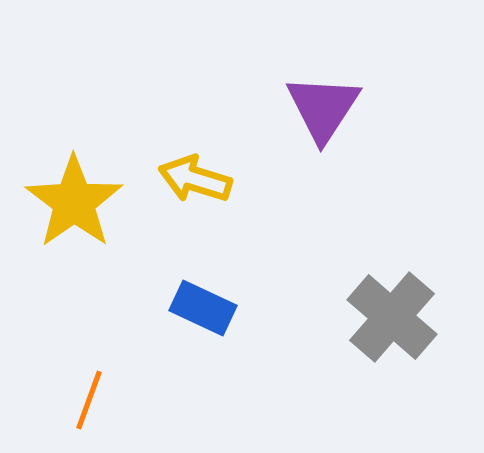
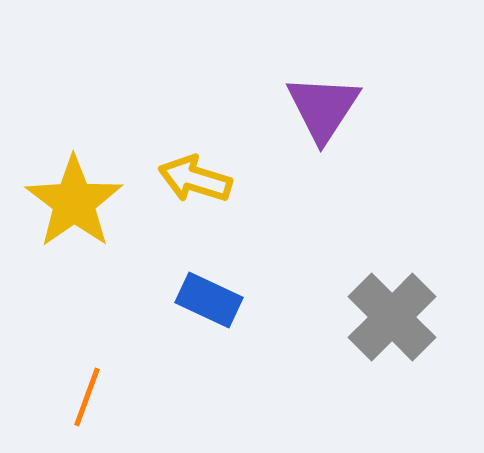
blue rectangle: moved 6 px right, 8 px up
gray cross: rotated 4 degrees clockwise
orange line: moved 2 px left, 3 px up
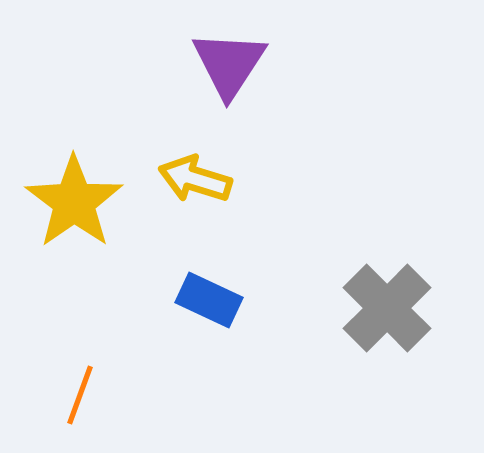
purple triangle: moved 94 px left, 44 px up
gray cross: moved 5 px left, 9 px up
orange line: moved 7 px left, 2 px up
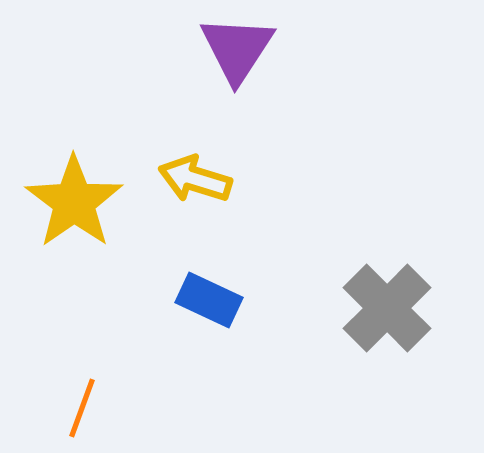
purple triangle: moved 8 px right, 15 px up
orange line: moved 2 px right, 13 px down
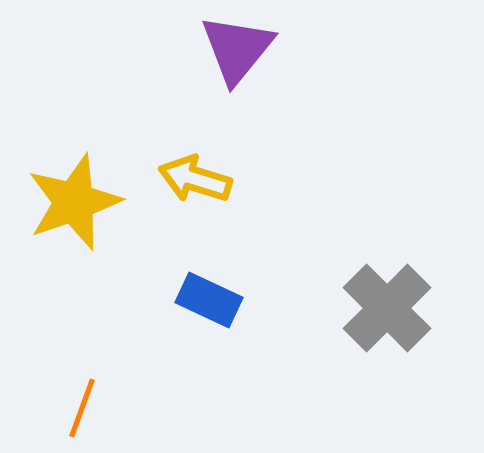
purple triangle: rotated 6 degrees clockwise
yellow star: rotated 16 degrees clockwise
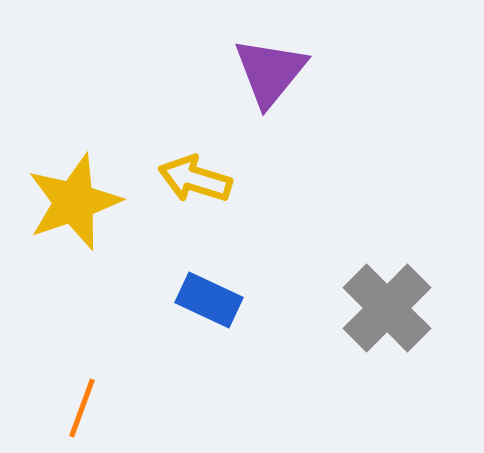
purple triangle: moved 33 px right, 23 px down
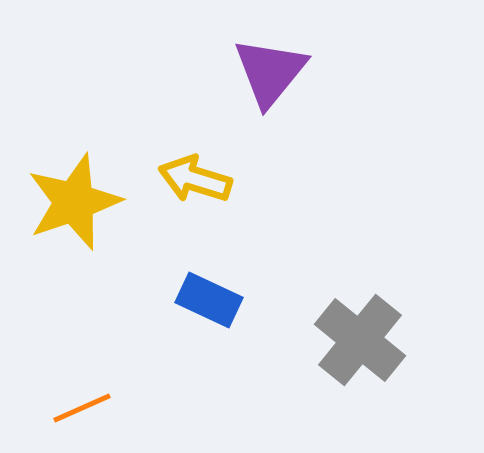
gray cross: moved 27 px left, 32 px down; rotated 6 degrees counterclockwise
orange line: rotated 46 degrees clockwise
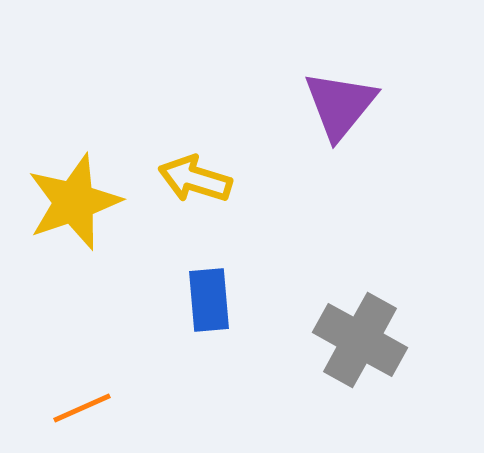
purple triangle: moved 70 px right, 33 px down
blue rectangle: rotated 60 degrees clockwise
gray cross: rotated 10 degrees counterclockwise
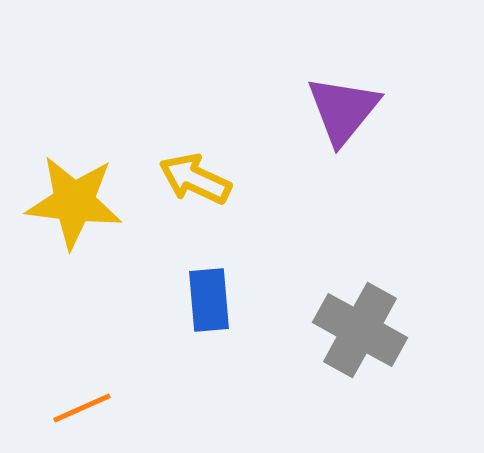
purple triangle: moved 3 px right, 5 px down
yellow arrow: rotated 8 degrees clockwise
yellow star: rotated 26 degrees clockwise
gray cross: moved 10 px up
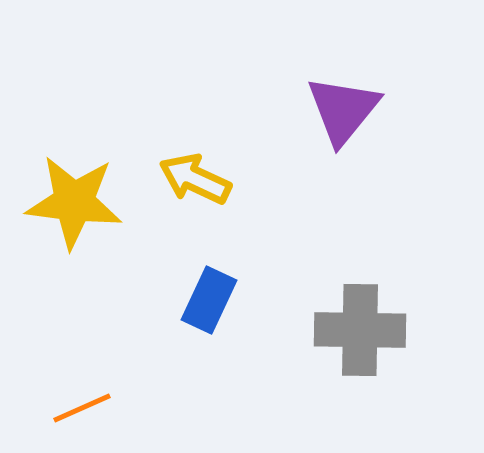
blue rectangle: rotated 30 degrees clockwise
gray cross: rotated 28 degrees counterclockwise
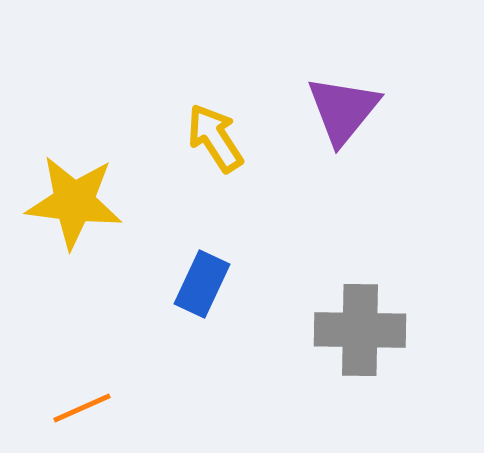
yellow arrow: moved 20 px right, 41 px up; rotated 32 degrees clockwise
blue rectangle: moved 7 px left, 16 px up
